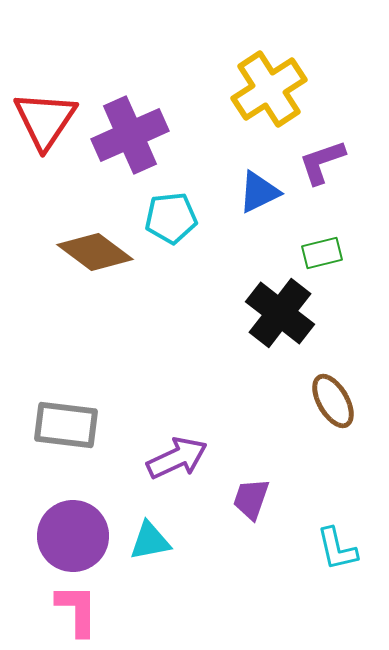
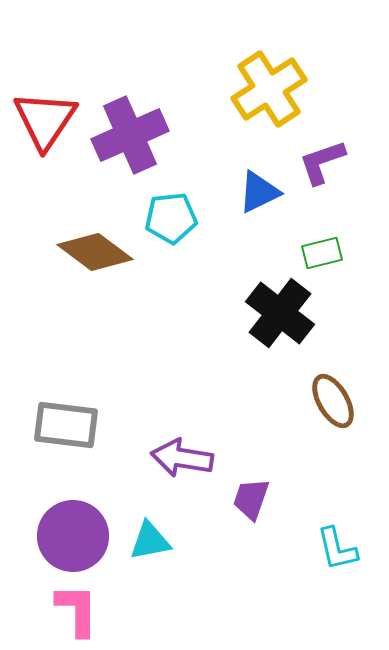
purple arrow: moved 5 px right; rotated 146 degrees counterclockwise
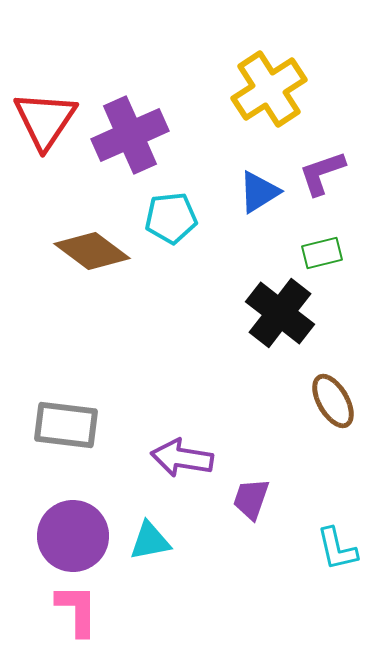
purple L-shape: moved 11 px down
blue triangle: rotated 6 degrees counterclockwise
brown diamond: moved 3 px left, 1 px up
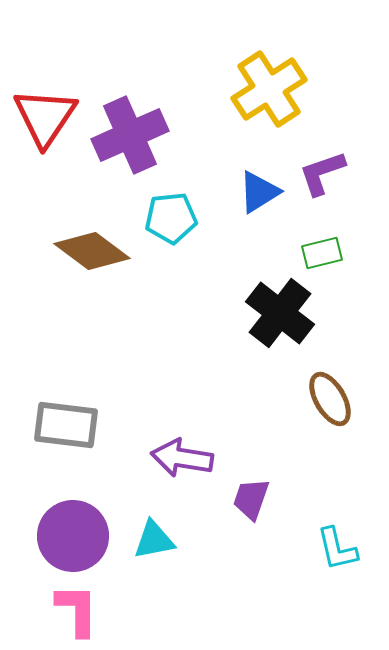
red triangle: moved 3 px up
brown ellipse: moved 3 px left, 2 px up
cyan triangle: moved 4 px right, 1 px up
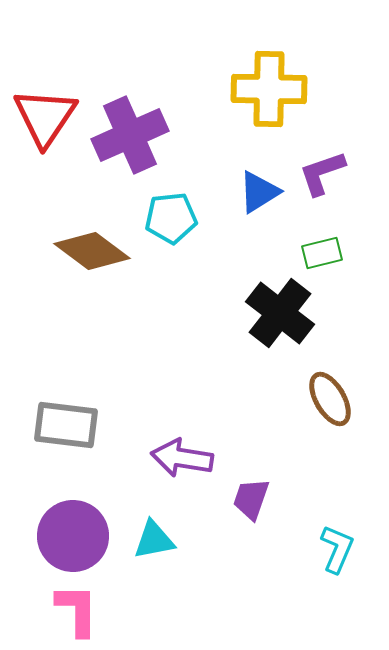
yellow cross: rotated 34 degrees clockwise
cyan L-shape: rotated 144 degrees counterclockwise
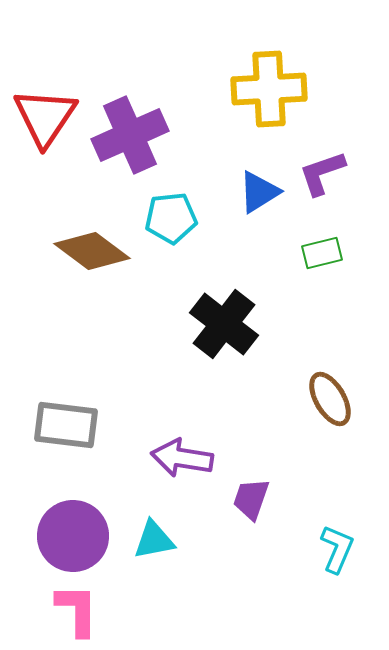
yellow cross: rotated 4 degrees counterclockwise
black cross: moved 56 px left, 11 px down
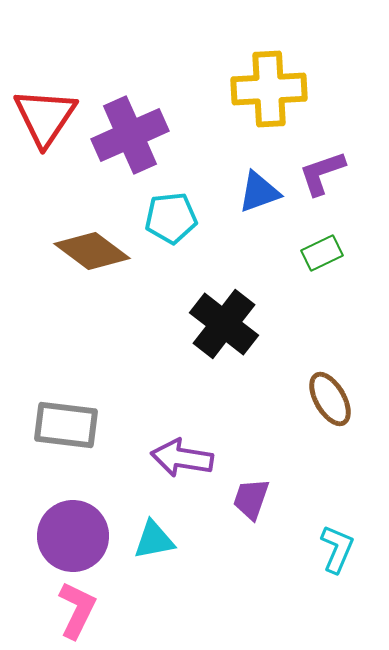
blue triangle: rotated 12 degrees clockwise
green rectangle: rotated 12 degrees counterclockwise
pink L-shape: rotated 26 degrees clockwise
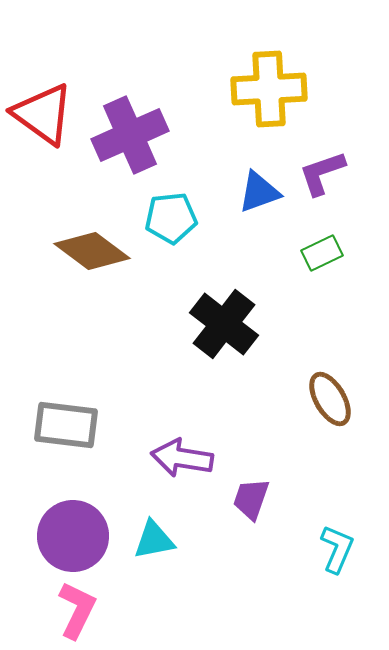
red triangle: moved 2 px left, 3 px up; rotated 28 degrees counterclockwise
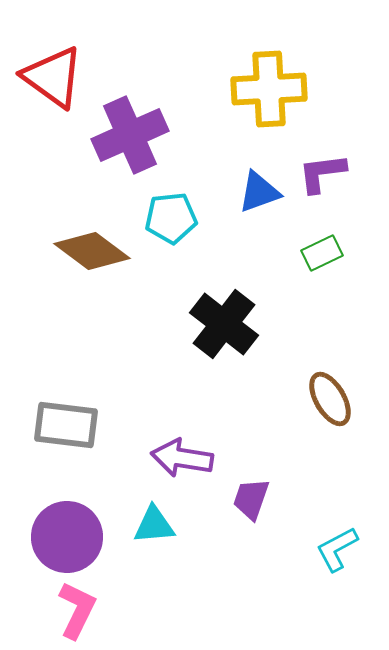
red triangle: moved 10 px right, 37 px up
purple L-shape: rotated 12 degrees clockwise
purple circle: moved 6 px left, 1 px down
cyan triangle: moved 15 px up; rotated 6 degrees clockwise
cyan L-shape: rotated 141 degrees counterclockwise
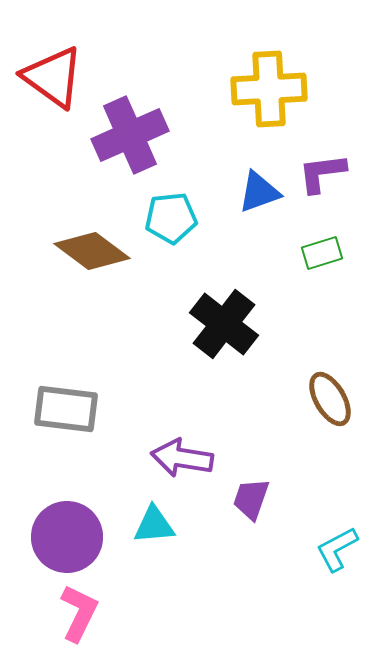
green rectangle: rotated 9 degrees clockwise
gray rectangle: moved 16 px up
pink L-shape: moved 2 px right, 3 px down
